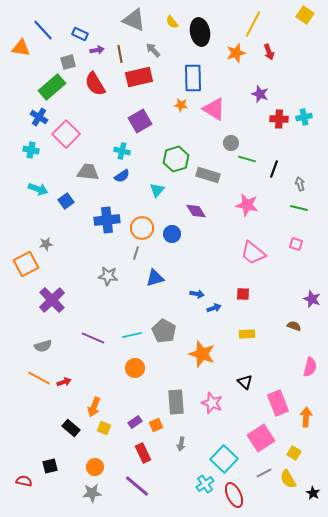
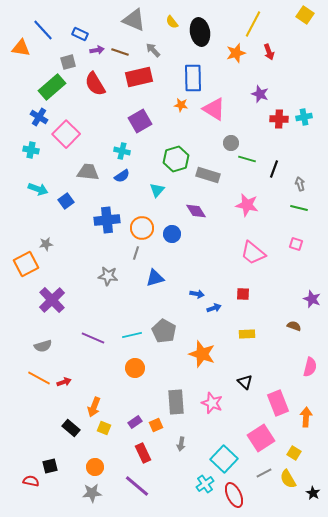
brown line at (120, 54): moved 2 px up; rotated 60 degrees counterclockwise
red semicircle at (24, 481): moved 7 px right
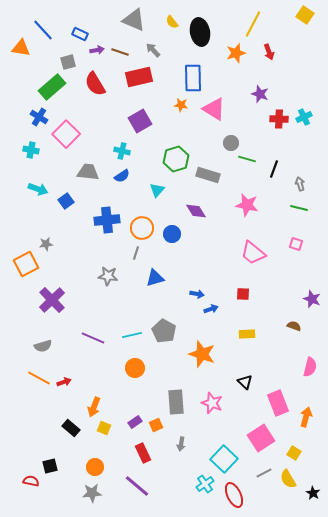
cyan cross at (304, 117): rotated 14 degrees counterclockwise
blue arrow at (214, 308): moved 3 px left, 1 px down
orange arrow at (306, 417): rotated 12 degrees clockwise
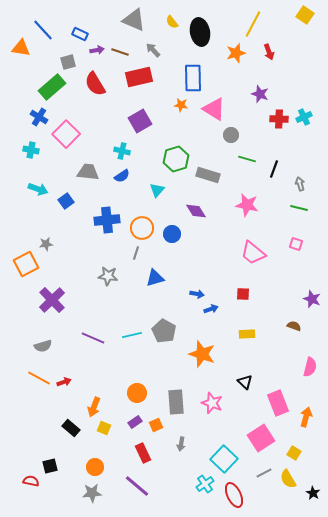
gray circle at (231, 143): moved 8 px up
orange circle at (135, 368): moved 2 px right, 25 px down
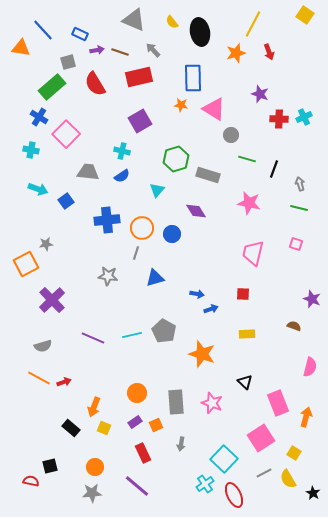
pink star at (247, 205): moved 2 px right, 2 px up
pink trapezoid at (253, 253): rotated 64 degrees clockwise
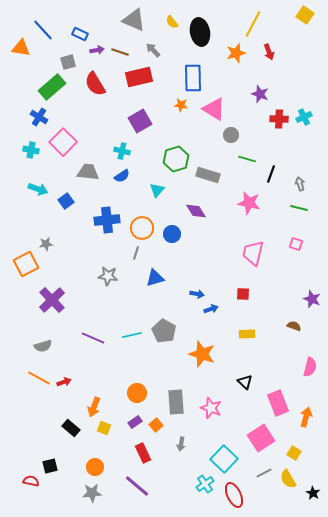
pink square at (66, 134): moved 3 px left, 8 px down
black line at (274, 169): moved 3 px left, 5 px down
pink star at (212, 403): moved 1 px left, 5 px down
orange square at (156, 425): rotated 16 degrees counterclockwise
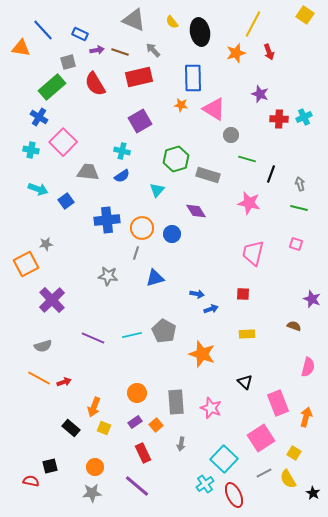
pink semicircle at (310, 367): moved 2 px left
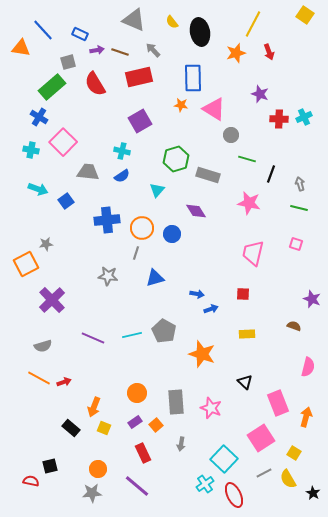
orange circle at (95, 467): moved 3 px right, 2 px down
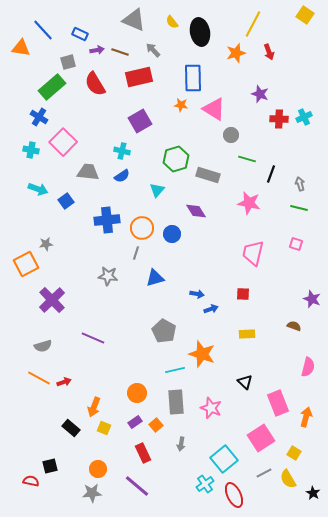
cyan line at (132, 335): moved 43 px right, 35 px down
cyan square at (224, 459): rotated 8 degrees clockwise
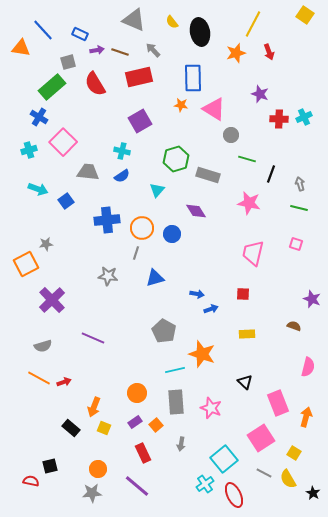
cyan cross at (31, 150): moved 2 px left; rotated 28 degrees counterclockwise
gray line at (264, 473): rotated 56 degrees clockwise
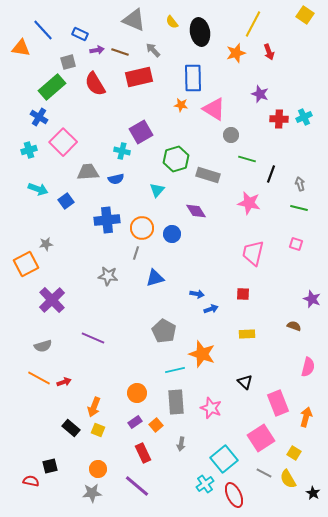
purple square at (140, 121): moved 1 px right, 11 px down
gray trapezoid at (88, 172): rotated 10 degrees counterclockwise
blue semicircle at (122, 176): moved 6 px left, 3 px down; rotated 21 degrees clockwise
yellow square at (104, 428): moved 6 px left, 2 px down
